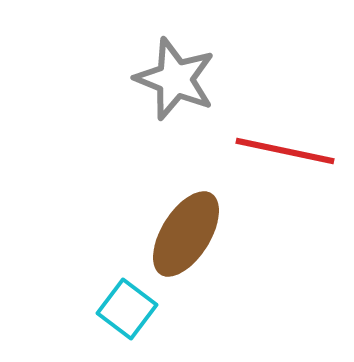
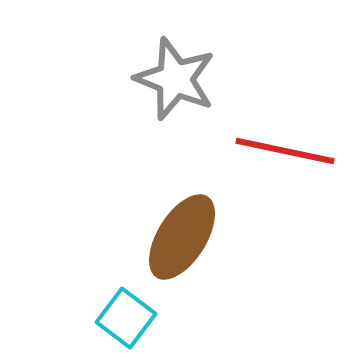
brown ellipse: moved 4 px left, 3 px down
cyan square: moved 1 px left, 9 px down
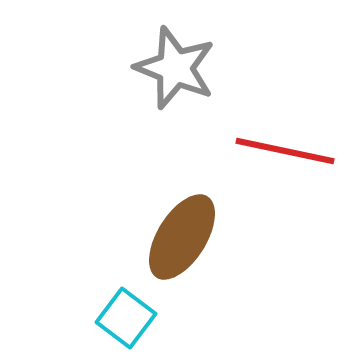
gray star: moved 11 px up
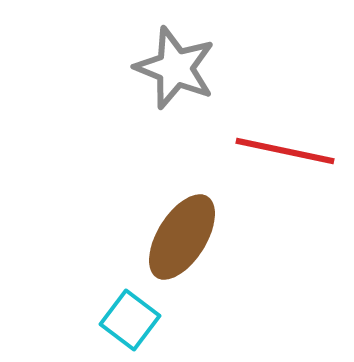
cyan square: moved 4 px right, 2 px down
